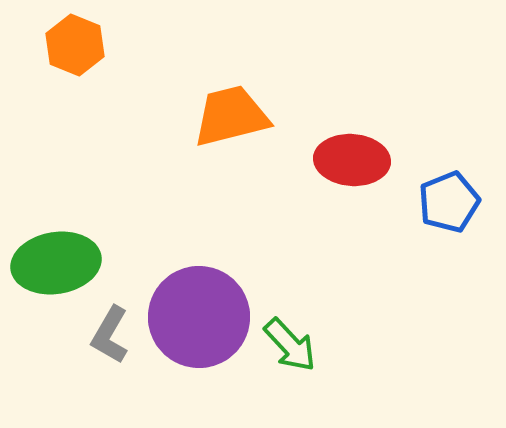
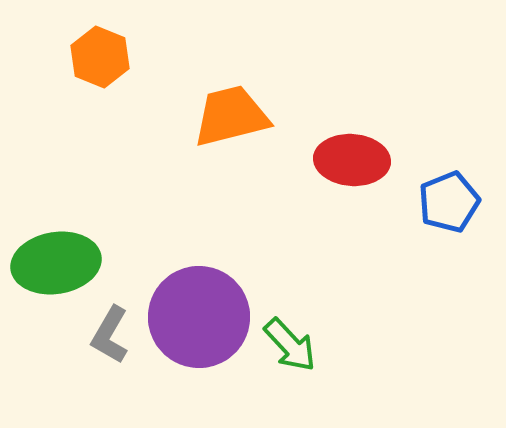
orange hexagon: moved 25 px right, 12 px down
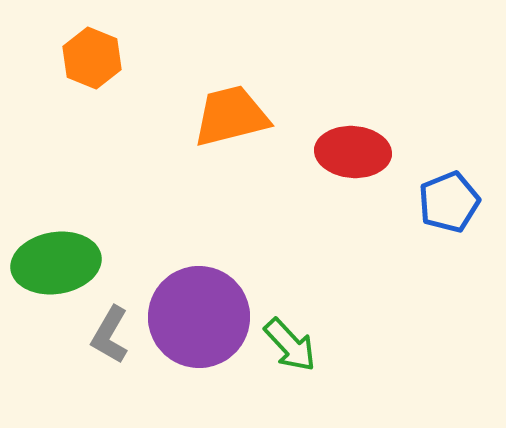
orange hexagon: moved 8 px left, 1 px down
red ellipse: moved 1 px right, 8 px up
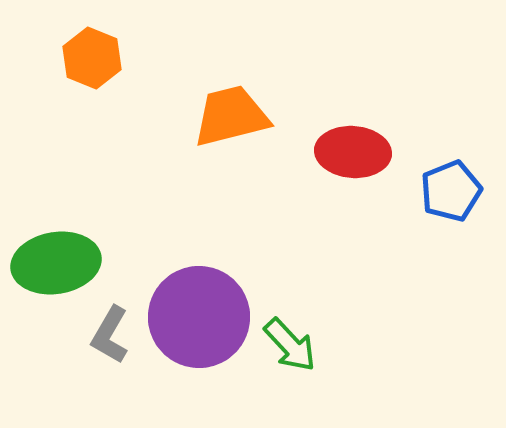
blue pentagon: moved 2 px right, 11 px up
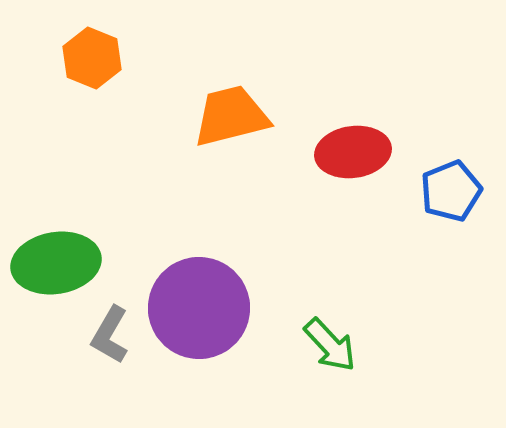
red ellipse: rotated 12 degrees counterclockwise
purple circle: moved 9 px up
green arrow: moved 40 px right
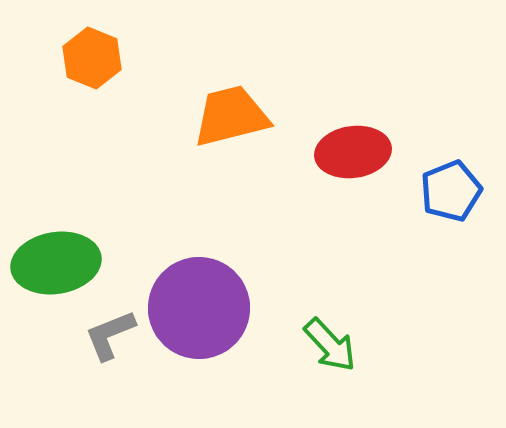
gray L-shape: rotated 38 degrees clockwise
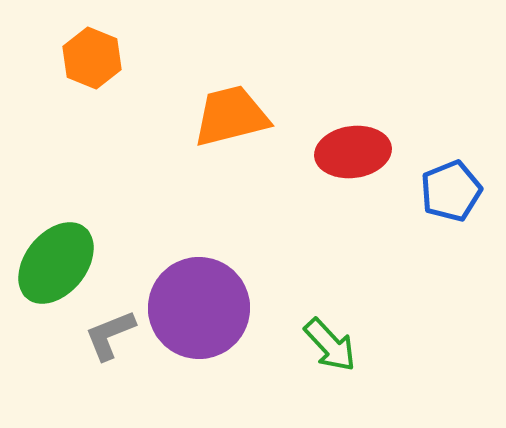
green ellipse: rotated 42 degrees counterclockwise
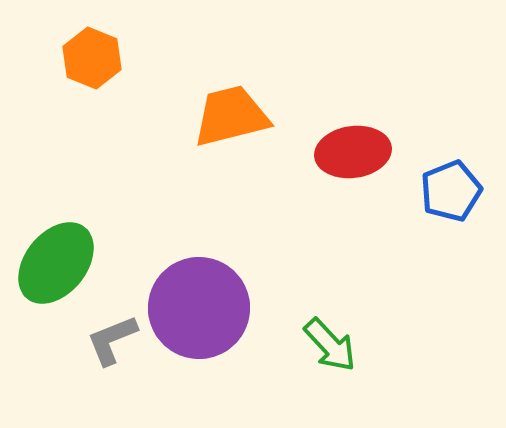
gray L-shape: moved 2 px right, 5 px down
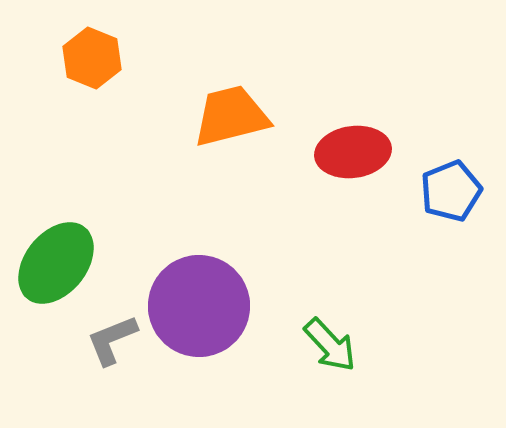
purple circle: moved 2 px up
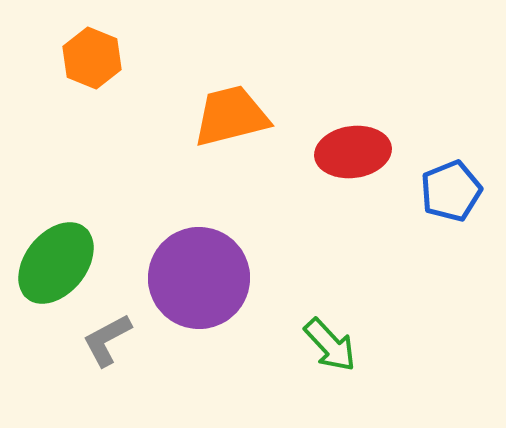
purple circle: moved 28 px up
gray L-shape: moved 5 px left; rotated 6 degrees counterclockwise
